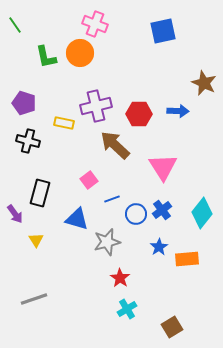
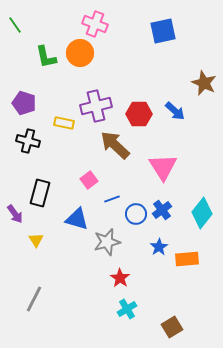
blue arrow: moved 3 px left; rotated 40 degrees clockwise
gray line: rotated 44 degrees counterclockwise
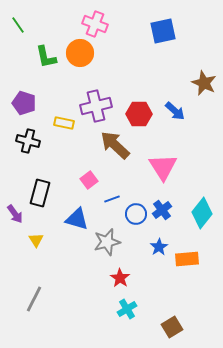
green line: moved 3 px right
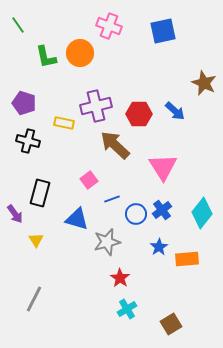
pink cross: moved 14 px right, 2 px down
brown square: moved 1 px left, 3 px up
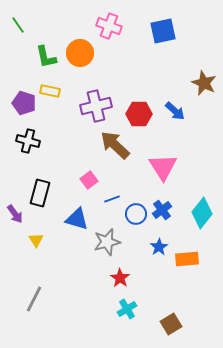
yellow rectangle: moved 14 px left, 32 px up
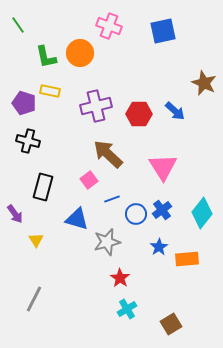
brown arrow: moved 7 px left, 9 px down
black rectangle: moved 3 px right, 6 px up
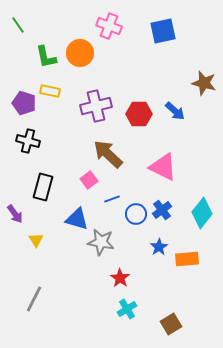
brown star: rotated 10 degrees counterclockwise
pink triangle: rotated 32 degrees counterclockwise
gray star: moved 6 px left; rotated 24 degrees clockwise
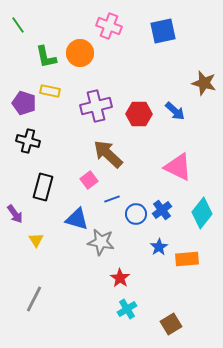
pink triangle: moved 15 px right
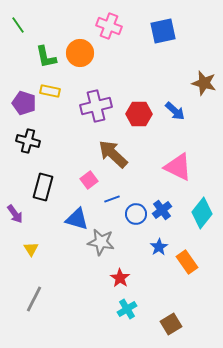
brown arrow: moved 5 px right
yellow triangle: moved 5 px left, 9 px down
orange rectangle: moved 3 px down; rotated 60 degrees clockwise
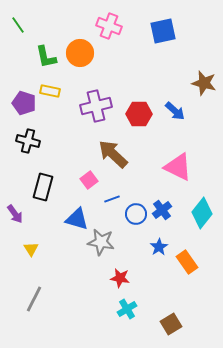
red star: rotated 24 degrees counterclockwise
